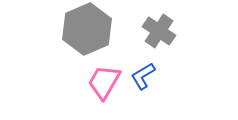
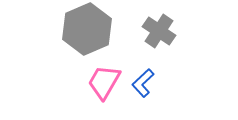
blue L-shape: moved 7 px down; rotated 12 degrees counterclockwise
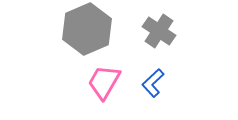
blue L-shape: moved 10 px right
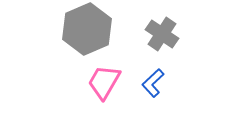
gray cross: moved 3 px right, 3 px down
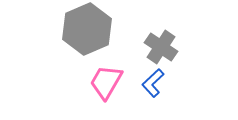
gray cross: moved 1 px left, 13 px down
pink trapezoid: moved 2 px right
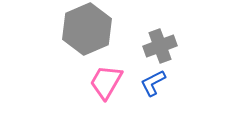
gray cross: moved 1 px left, 1 px up; rotated 36 degrees clockwise
blue L-shape: rotated 16 degrees clockwise
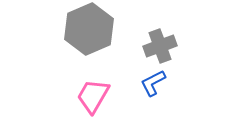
gray hexagon: moved 2 px right
pink trapezoid: moved 13 px left, 14 px down
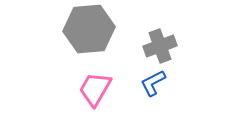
gray hexagon: rotated 18 degrees clockwise
pink trapezoid: moved 2 px right, 7 px up
